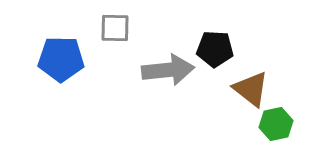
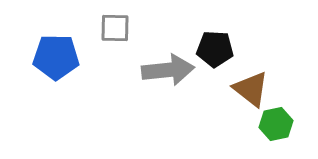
blue pentagon: moved 5 px left, 2 px up
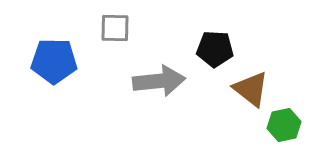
blue pentagon: moved 2 px left, 4 px down
gray arrow: moved 9 px left, 11 px down
green hexagon: moved 8 px right, 1 px down
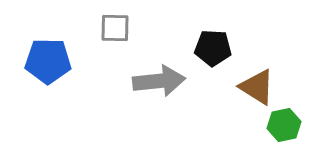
black pentagon: moved 2 px left, 1 px up
blue pentagon: moved 6 px left
brown triangle: moved 6 px right, 2 px up; rotated 6 degrees counterclockwise
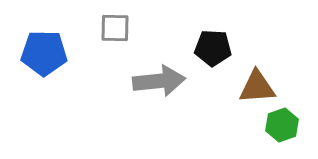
blue pentagon: moved 4 px left, 8 px up
brown triangle: rotated 36 degrees counterclockwise
green hexagon: moved 2 px left; rotated 8 degrees counterclockwise
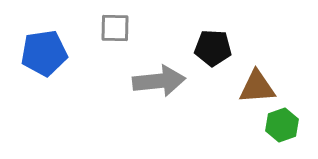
blue pentagon: rotated 9 degrees counterclockwise
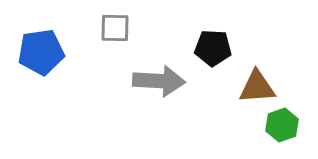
blue pentagon: moved 3 px left, 1 px up
gray arrow: rotated 9 degrees clockwise
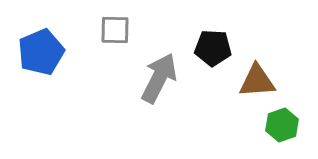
gray square: moved 2 px down
blue pentagon: rotated 15 degrees counterclockwise
gray arrow: moved 3 px up; rotated 66 degrees counterclockwise
brown triangle: moved 6 px up
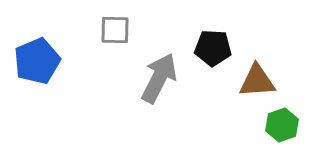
blue pentagon: moved 4 px left, 9 px down
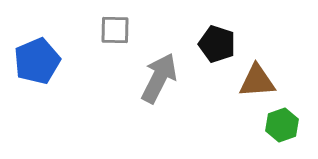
black pentagon: moved 4 px right, 4 px up; rotated 15 degrees clockwise
